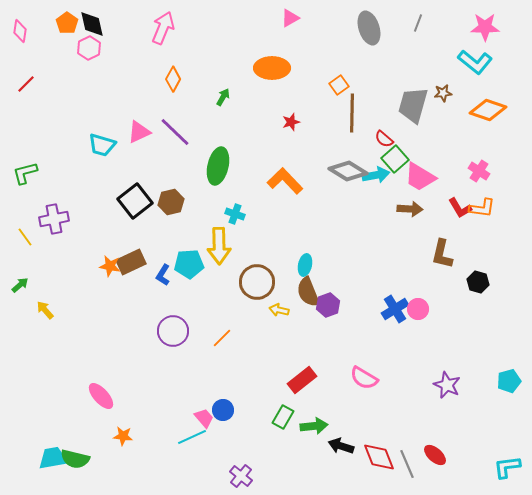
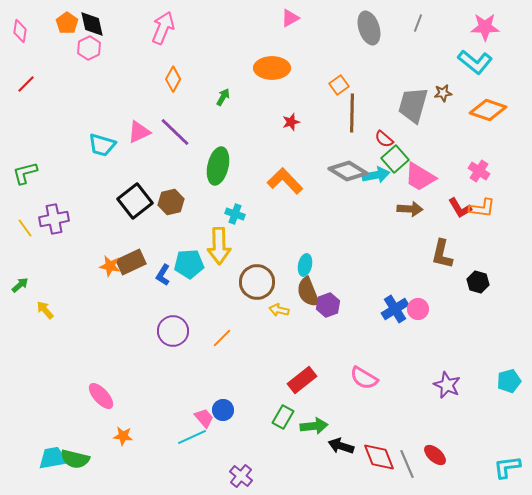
yellow line at (25, 237): moved 9 px up
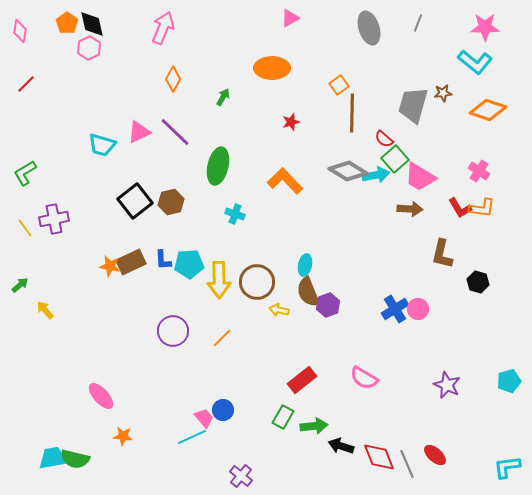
green L-shape at (25, 173): rotated 16 degrees counterclockwise
yellow arrow at (219, 246): moved 34 px down
blue L-shape at (163, 275): moved 15 px up; rotated 35 degrees counterclockwise
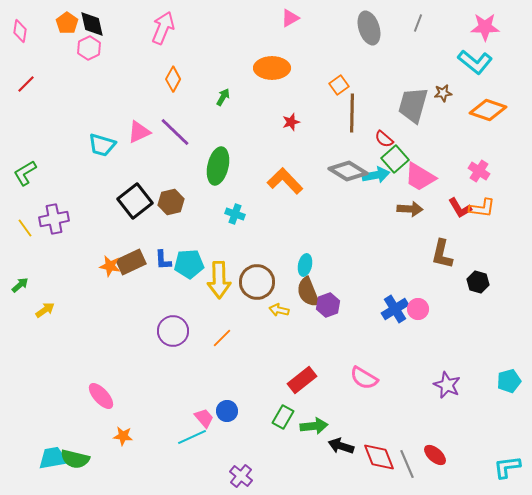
yellow arrow at (45, 310): rotated 96 degrees clockwise
blue circle at (223, 410): moved 4 px right, 1 px down
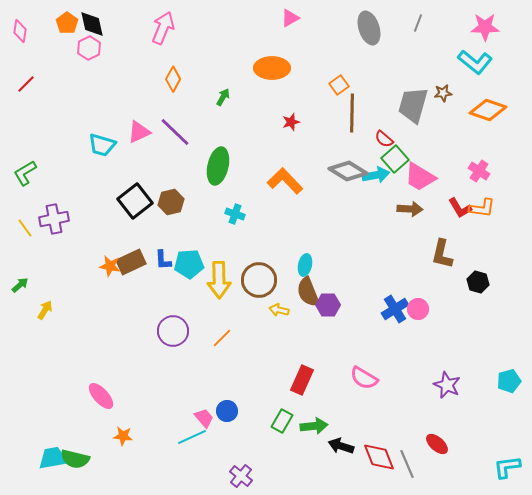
brown circle at (257, 282): moved 2 px right, 2 px up
purple hexagon at (328, 305): rotated 20 degrees clockwise
yellow arrow at (45, 310): rotated 24 degrees counterclockwise
red rectangle at (302, 380): rotated 28 degrees counterclockwise
green rectangle at (283, 417): moved 1 px left, 4 px down
red ellipse at (435, 455): moved 2 px right, 11 px up
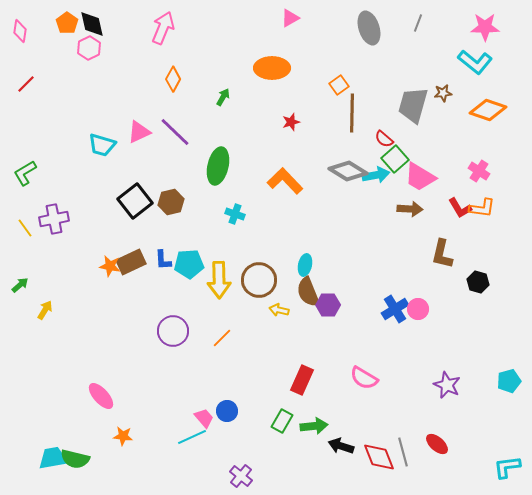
gray line at (407, 464): moved 4 px left, 12 px up; rotated 8 degrees clockwise
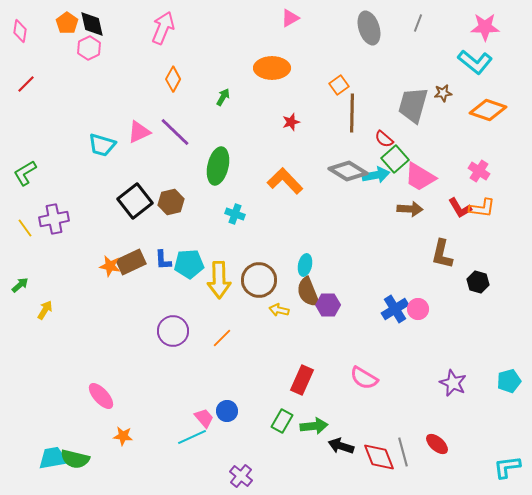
purple star at (447, 385): moved 6 px right, 2 px up
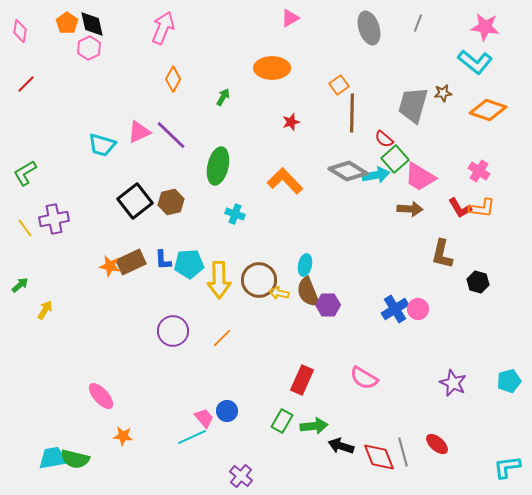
pink star at (485, 27): rotated 8 degrees clockwise
purple line at (175, 132): moved 4 px left, 3 px down
yellow arrow at (279, 310): moved 17 px up
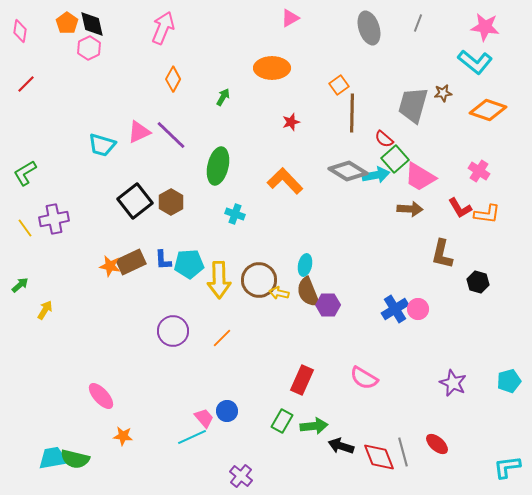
brown hexagon at (171, 202): rotated 15 degrees counterclockwise
orange L-shape at (482, 208): moved 5 px right, 6 px down
